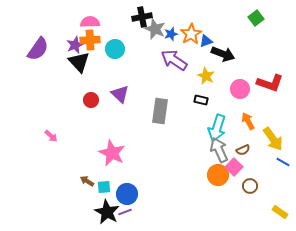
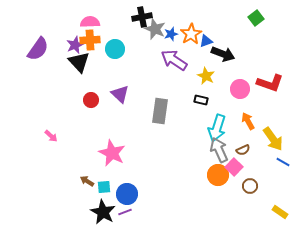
black star: moved 4 px left
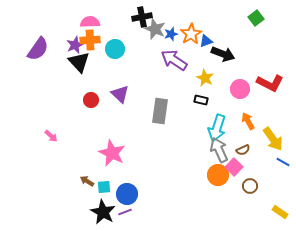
yellow star: moved 1 px left, 2 px down
red L-shape: rotated 8 degrees clockwise
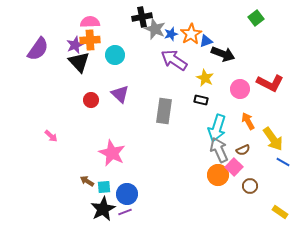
cyan circle: moved 6 px down
gray rectangle: moved 4 px right
black star: moved 3 px up; rotated 15 degrees clockwise
